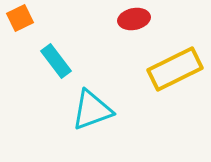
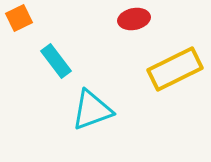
orange square: moved 1 px left
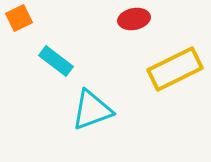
cyan rectangle: rotated 16 degrees counterclockwise
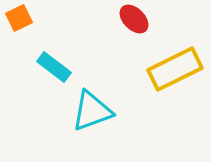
red ellipse: rotated 56 degrees clockwise
cyan rectangle: moved 2 px left, 6 px down
cyan triangle: moved 1 px down
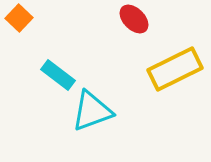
orange square: rotated 20 degrees counterclockwise
cyan rectangle: moved 4 px right, 8 px down
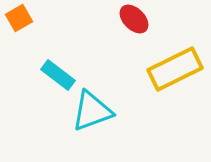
orange square: rotated 16 degrees clockwise
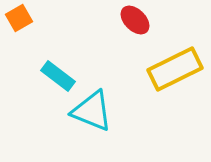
red ellipse: moved 1 px right, 1 px down
cyan rectangle: moved 1 px down
cyan triangle: rotated 42 degrees clockwise
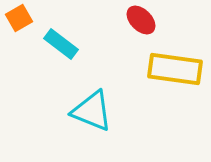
red ellipse: moved 6 px right
yellow rectangle: rotated 34 degrees clockwise
cyan rectangle: moved 3 px right, 32 px up
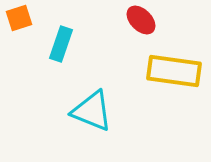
orange square: rotated 12 degrees clockwise
cyan rectangle: rotated 72 degrees clockwise
yellow rectangle: moved 1 px left, 2 px down
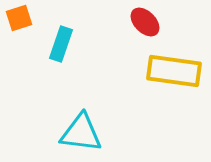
red ellipse: moved 4 px right, 2 px down
cyan triangle: moved 11 px left, 22 px down; rotated 15 degrees counterclockwise
